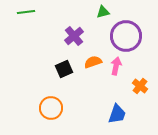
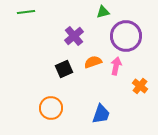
blue trapezoid: moved 16 px left
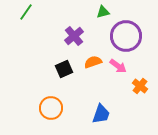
green line: rotated 48 degrees counterclockwise
pink arrow: moved 2 px right; rotated 114 degrees clockwise
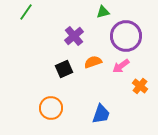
pink arrow: moved 3 px right; rotated 108 degrees clockwise
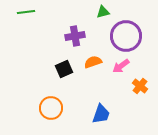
green line: rotated 48 degrees clockwise
purple cross: moved 1 px right; rotated 30 degrees clockwise
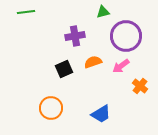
blue trapezoid: rotated 40 degrees clockwise
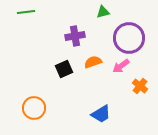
purple circle: moved 3 px right, 2 px down
orange circle: moved 17 px left
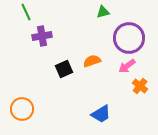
green line: rotated 72 degrees clockwise
purple cross: moved 33 px left
orange semicircle: moved 1 px left, 1 px up
pink arrow: moved 6 px right
orange circle: moved 12 px left, 1 px down
